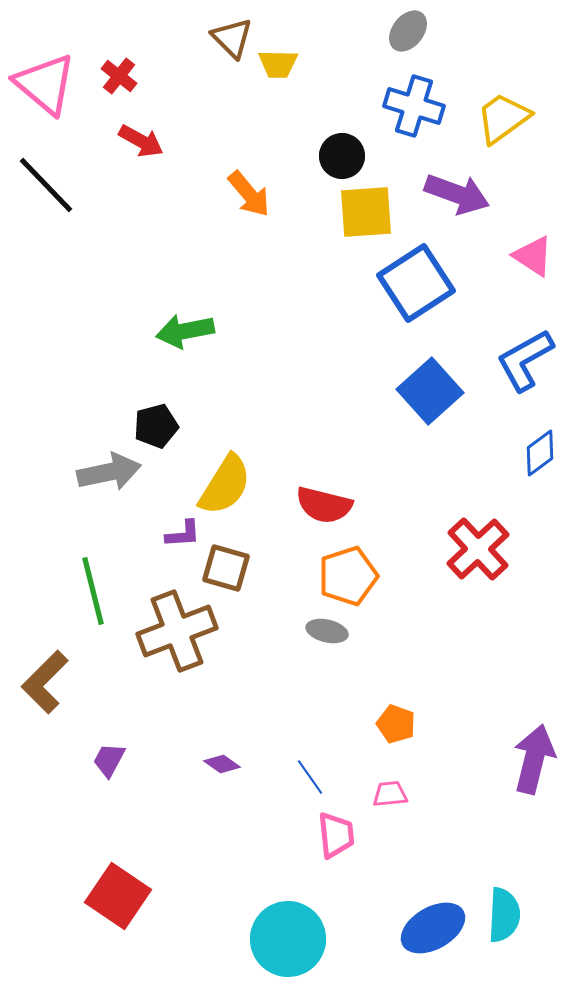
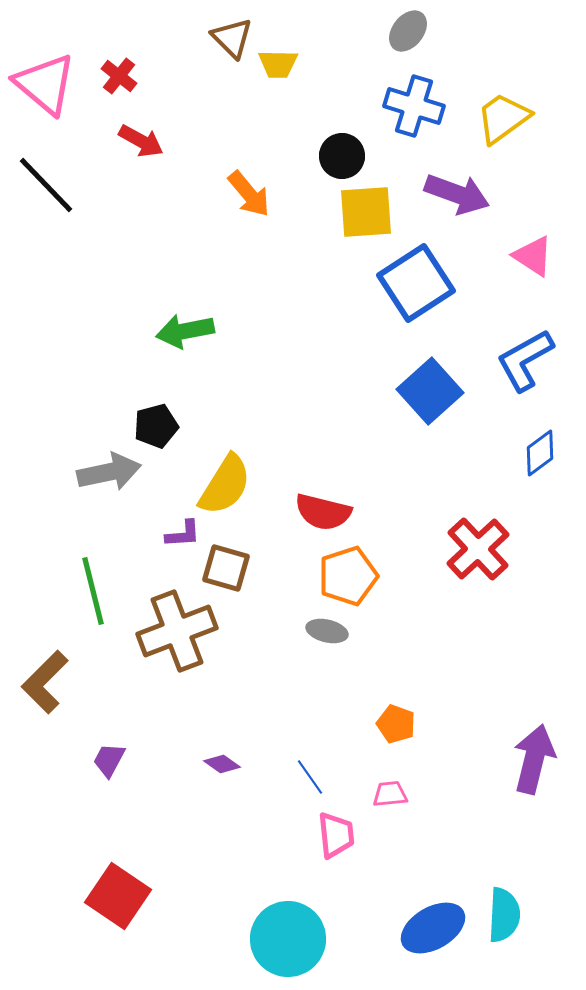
red semicircle at (324, 505): moved 1 px left, 7 px down
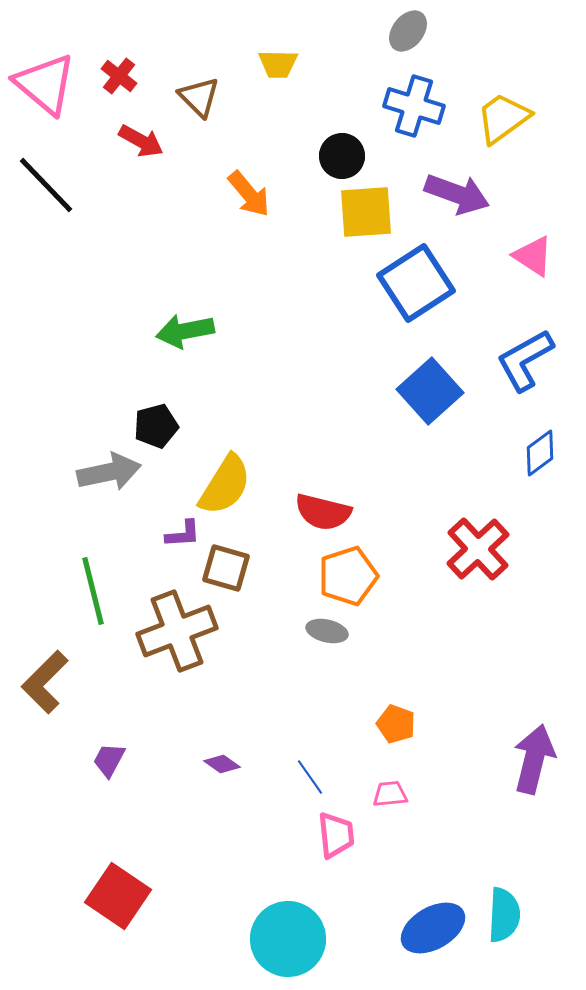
brown triangle at (232, 38): moved 33 px left, 59 px down
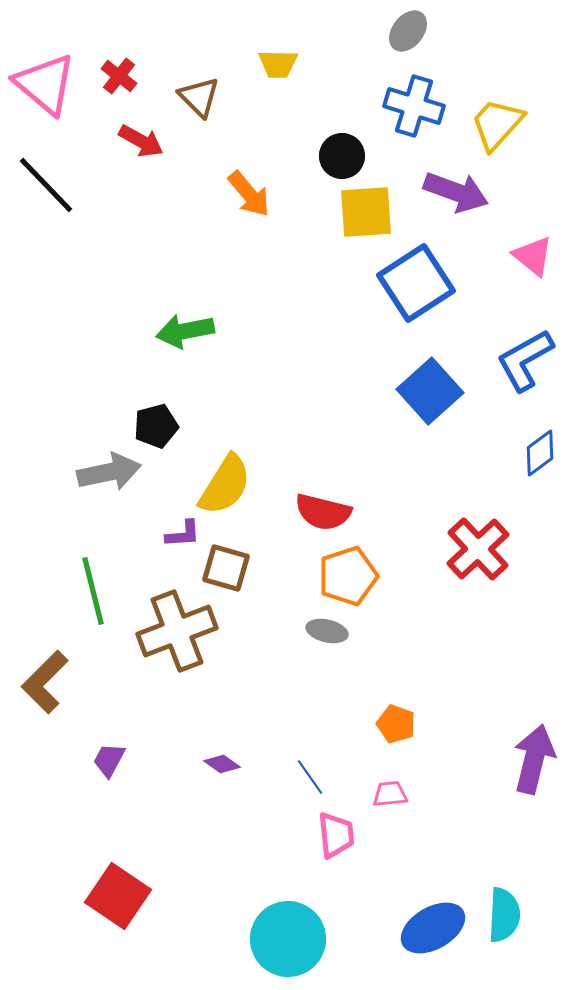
yellow trapezoid at (503, 118): moved 6 px left, 6 px down; rotated 12 degrees counterclockwise
purple arrow at (457, 194): moved 1 px left, 2 px up
pink triangle at (533, 256): rotated 6 degrees clockwise
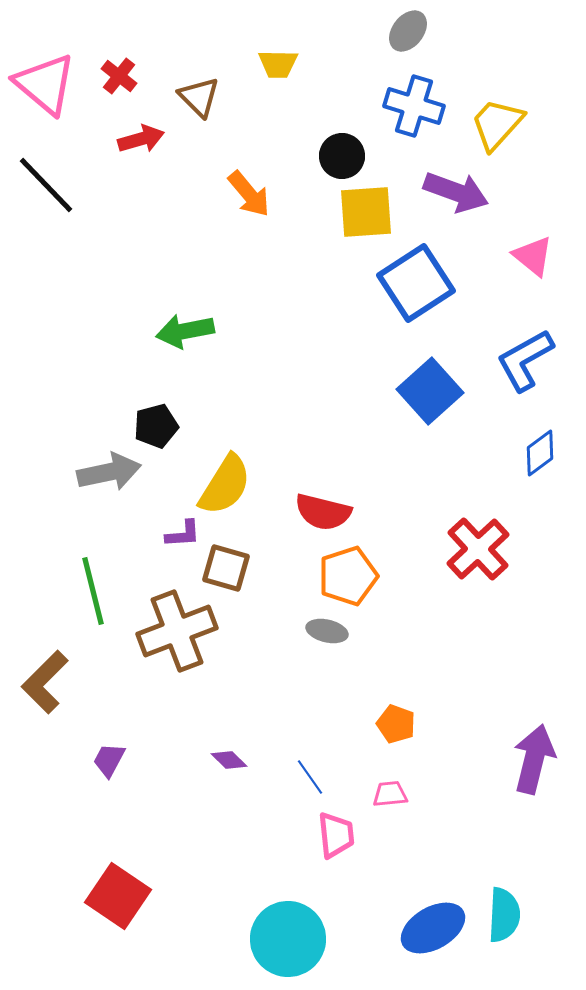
red arrow at (141, 141): moved 2 px up; rotated 45 degrees counterclockwise
purple diamond at (222, 764): moved 7 px right, 4 px up; rotated 9 degrees clockwise
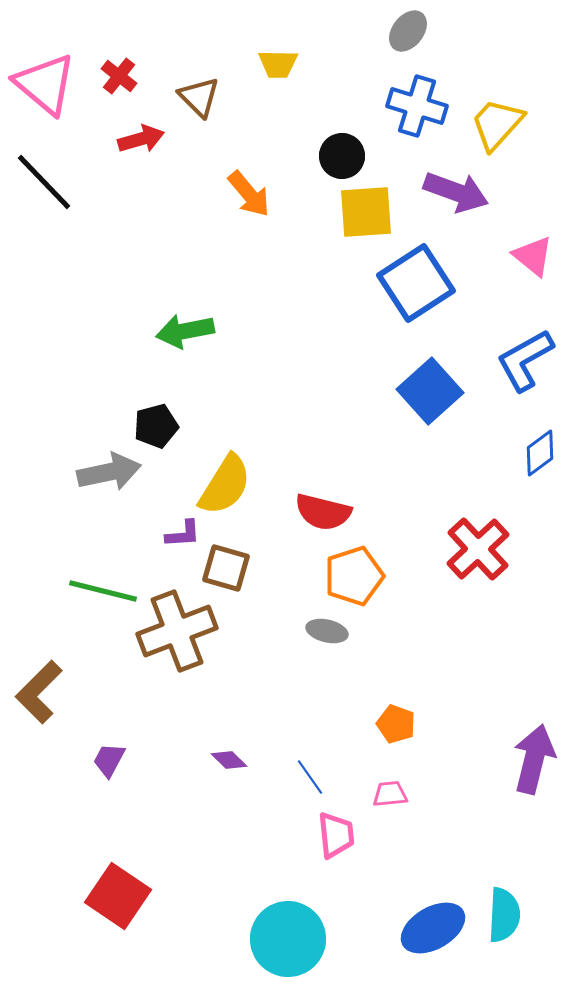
blue cross at (414, 106): moved 3 px right
black line at (46, 185): moved 2 px left, 3 px up
orange pentagon at (348, 576): moved 6 px right
green line at (93, 591): moved 10 px right; rotated 62 degrees counterclockwise
brown L-shape at (45, 682): moved 6 px left, 10 px down
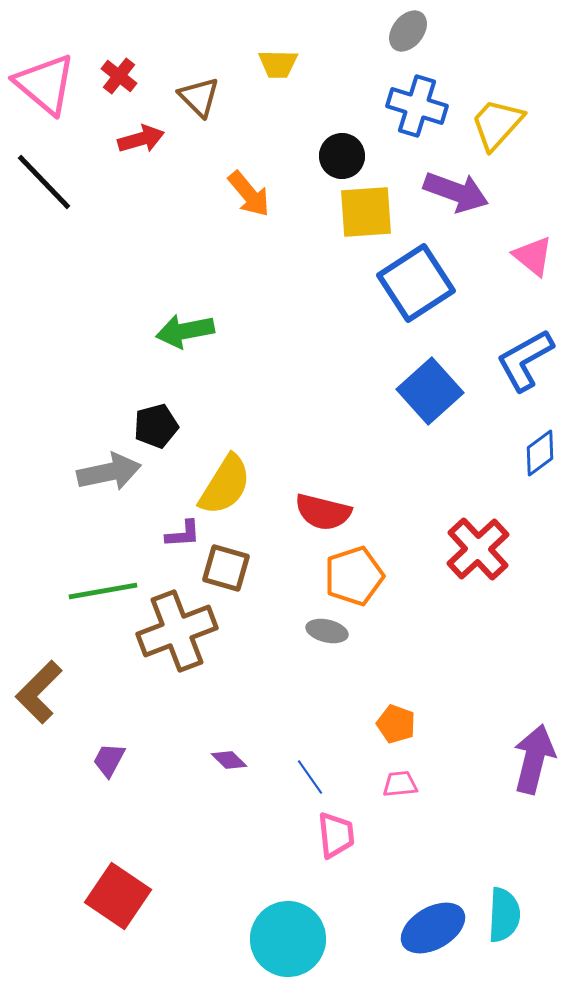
green line at (103, 591): rotated 24 degrees counterclockwise
pink trapezoid at (390, 794): moved 10 px right, 10 px up
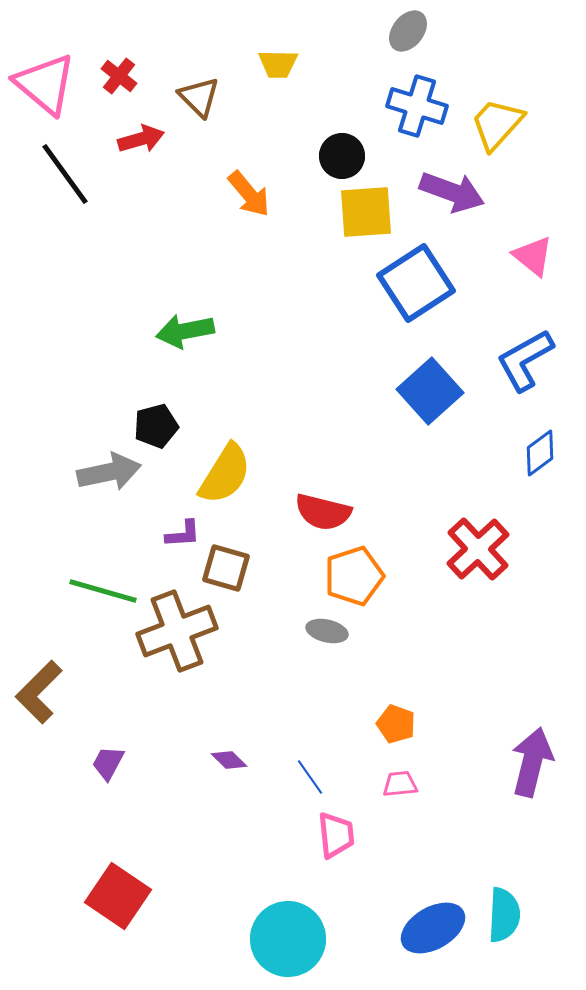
black line at (44, 182): moved 21 px right, 8 px up; rotated 8 degrees clockwise
purple arrow at (456, 192): moved 4 px left
yellow semicircle at (225, 485): moved 11 px up
green line at (103, 591): rotated 26 degrees clockwise
purple arrow at (534, 759): moved 2 px left, 3 px down
purple trapezoid at (109, 760): moved 1 px left, 3 px down
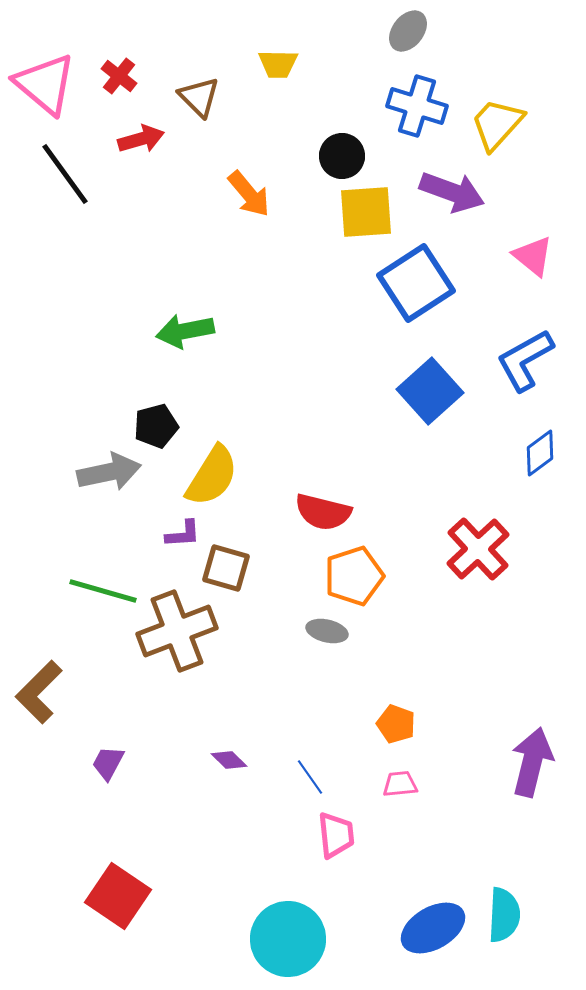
yellow semicircle at (225, 474): moved 13 px left, 2 px down
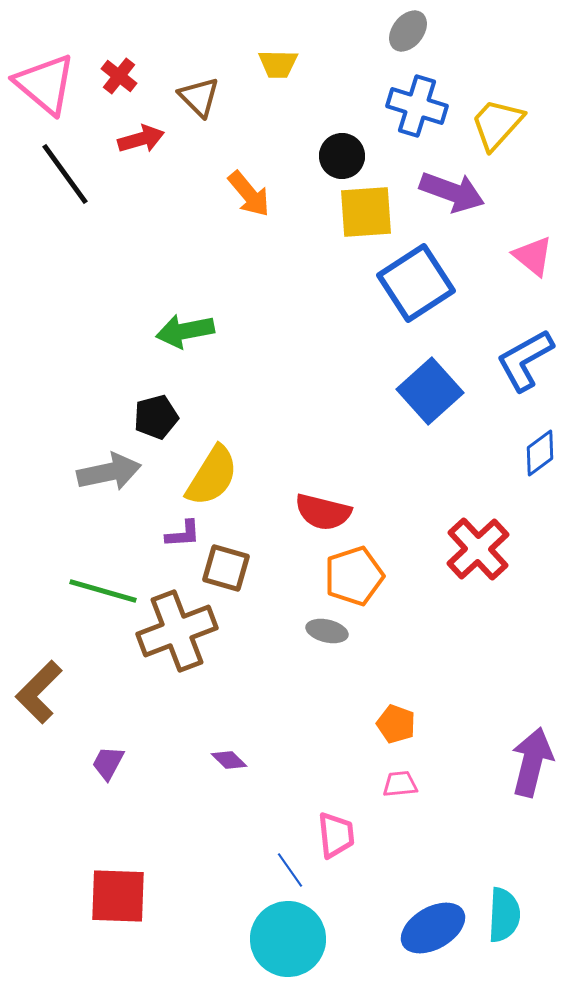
black pentagon at (156, 426): moved 9 px up
blue line at (310, 777): moved 20 px left, 93 px down
red square at (118, 896): rotated 32 degrees counterclockwise
